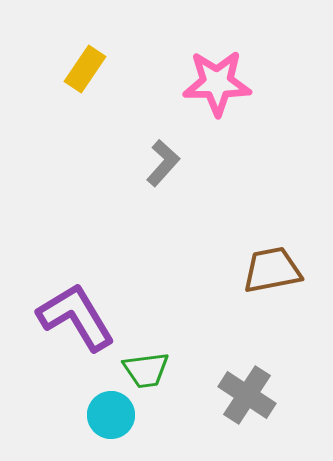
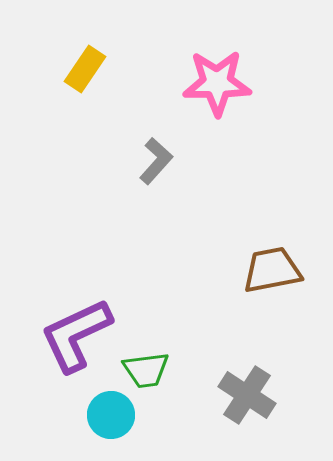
gray L-shape: moved 7 px left, 2 px up
purple L-shape: moved 18 px down; rotated 84 degrees counterclockwise
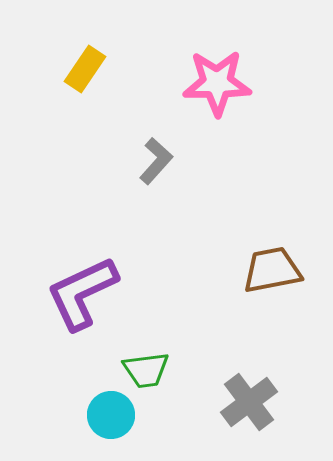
purple L-shape: moved 6 px right, 42 px up
gray cross: moved 2 px right, 7 px down; rotated 20 degrees clockwise
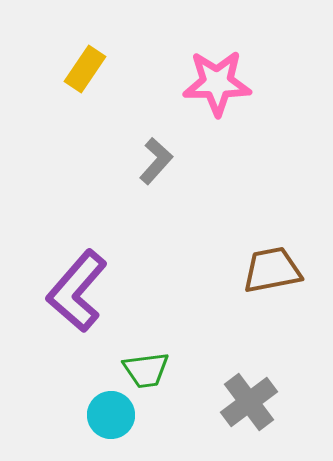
purple L-shape: moved 5 px left, 2 px up; rotated 24 degrees counterclockwise
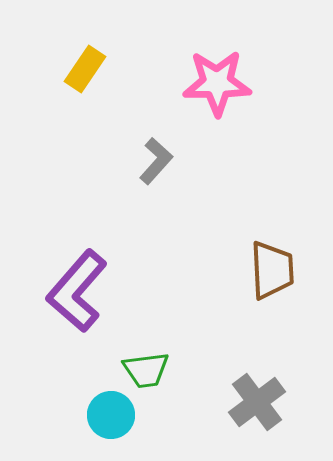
brown trapezoid: rotated 98 degrees clockwise
gray cross: moved 8 px right
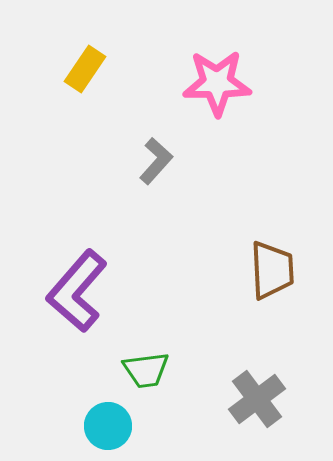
gray cross: moved 3 px up
cyan circle: moved 3 px left, 11 px down
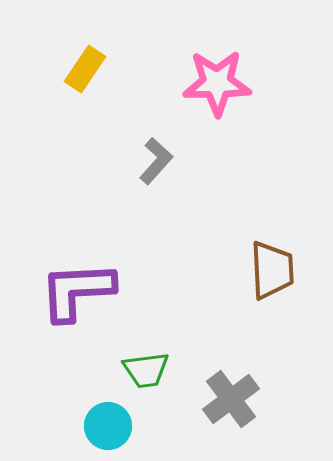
purple L-shape: rotated 46 degrees clockwise
gray cross: moved 26 px left
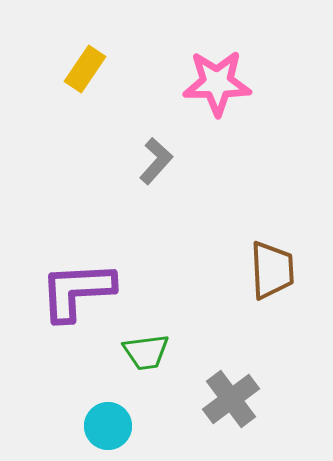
green trapezoid: moved 18 px up
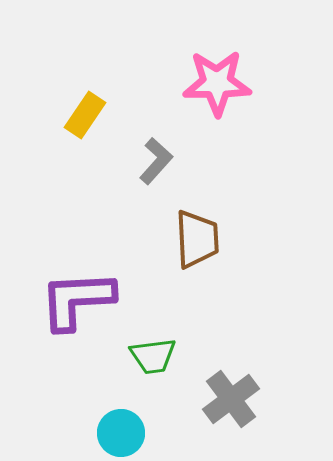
yellow rectangle: moved 46 px down
brown trapezoid: moved 75 px left, 31 px up
purple L-shape: moved 9 px down
green trapezoid: moved 7 px right, 4 px down
cyan circle: moved 13 px right, 7 px down
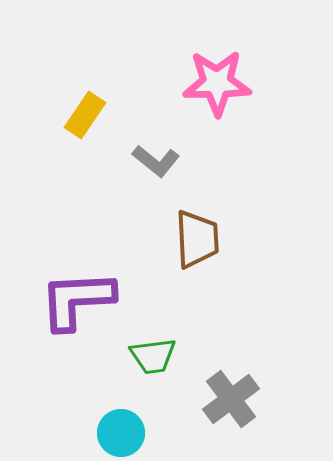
gray L-shape: rotated 87 degrees clockwise
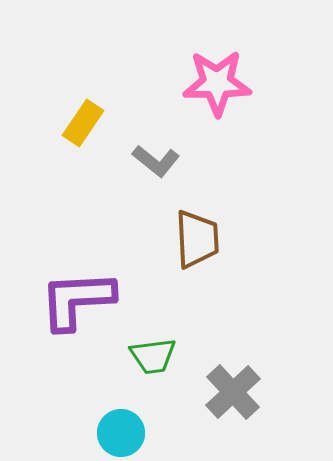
yellow rectangle: moved 2 px left, 8 px down
gray cross: moved 2 px right, 7 px up; rotated 6 degrees counterclockwise
